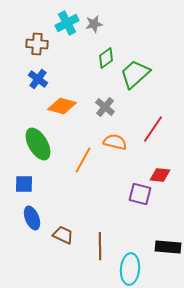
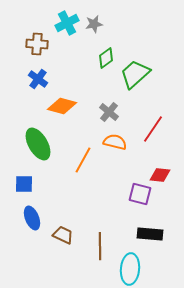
gray cross: moved 4 px right, 5 px down
black rectangle: moved 18 px left, 13 px up
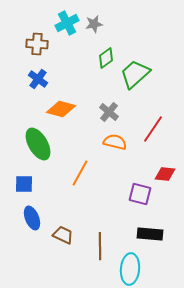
orange diamond: moved 1 px left, 3 px down
orange line: moved 3 px left, 13 px down
red diamond: moved 5 px right, 1 px up
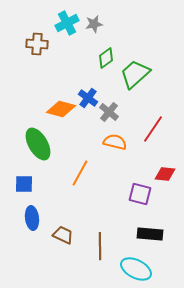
blue cross: moved 50 px right, 19 px down
blue ellipse: rotated 15 degrees clockwise
cyan ellipse: moved 6 px right; rotated 68 degrees counterclockwise
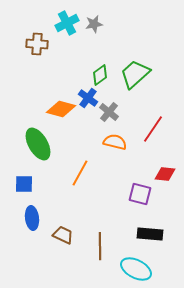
green diamond: moved 6 px left, 17 px down
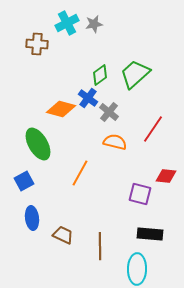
red diamond: moved 1 px right, 2 px down
blue square: moved 3 px up; rotated 30 degrees counterclockwise
cyan ellipse: moved 1 px right; rotated 64 degrees clockwise
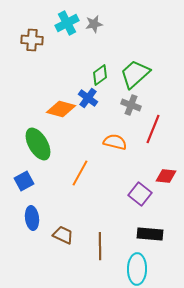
brown cross: moved 5 px left, 4 px up
gray cross: moved 22 px right, 7 px up; rotated 18 degrees counterclockwise
red line: rotated 12 degrees counterclockwise
purple square: rotated 25 degrees clockwise
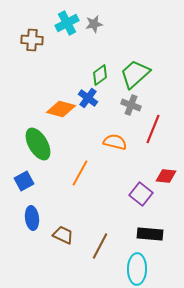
purple square: moved 1 px right
brown line: rotated 28 degrees clockwise
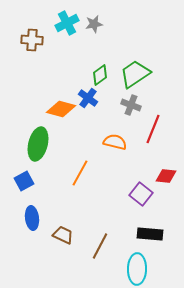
green trapezoid: rotated 8 degrees clockwise
green ellipse: rotated 44 degrees clockwise
